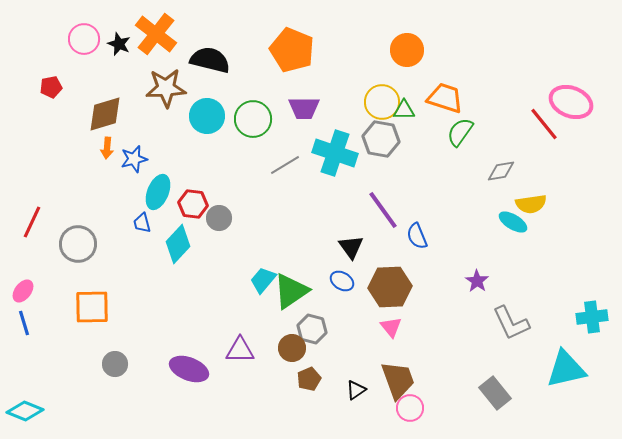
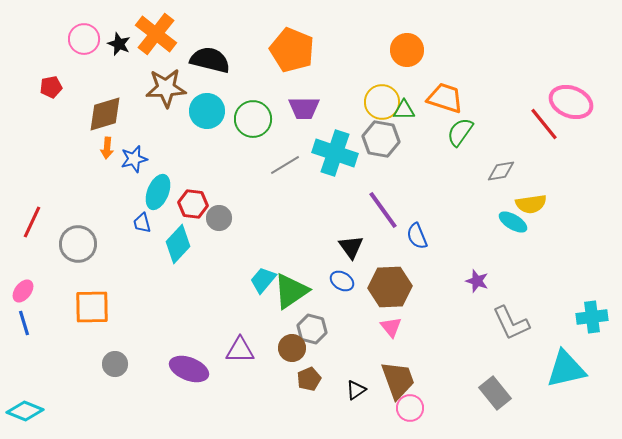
cyan circle at (207, 116): moved 5 px up
purple star at (477, 281): rotated 15 degrees counterclockwise
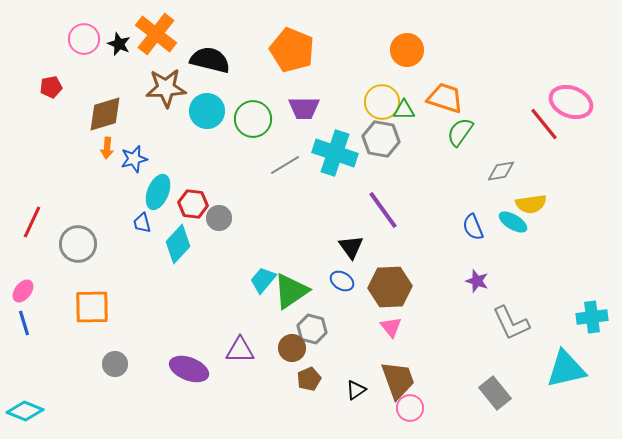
blue semicircle at (417, 236): moved 56 px right, 9 px up
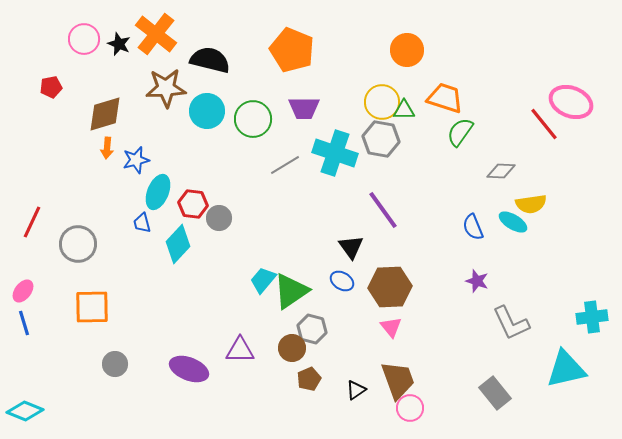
blue star at (134, 159): moved 2 px right, 1 px down
gray diamond at (501, 171): rotated 12 degrees clockwise
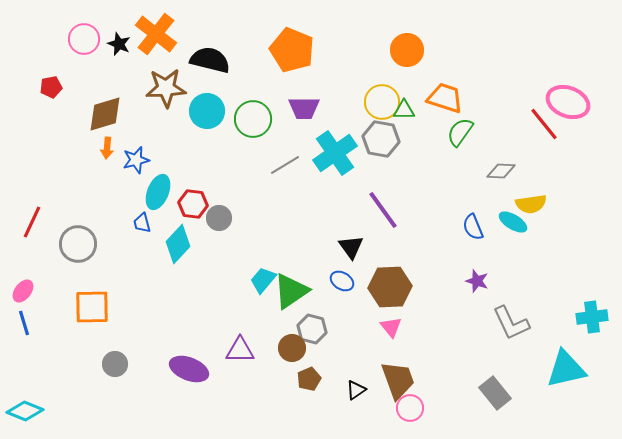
pink ellipse at (571, 102): moved 3 px left
cyan cross at (335, 153): rotated 36 degrees clockwise
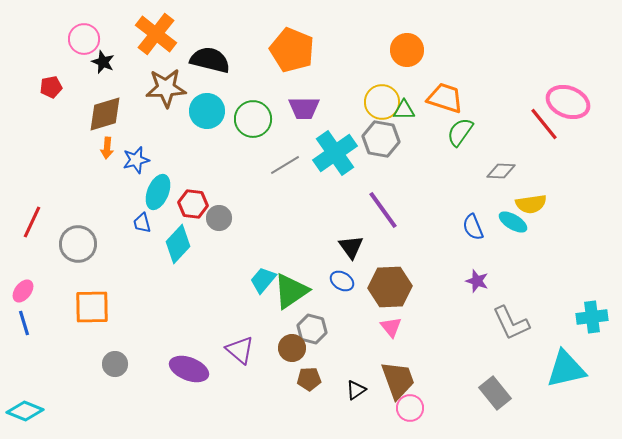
black star at (119, 44): moved 16 px left, 18 px down
purple triangle at (240, 350): rotated 40 degrees clockwise
brown pentagon at (309, 379): rotated 20 degrees clockwise
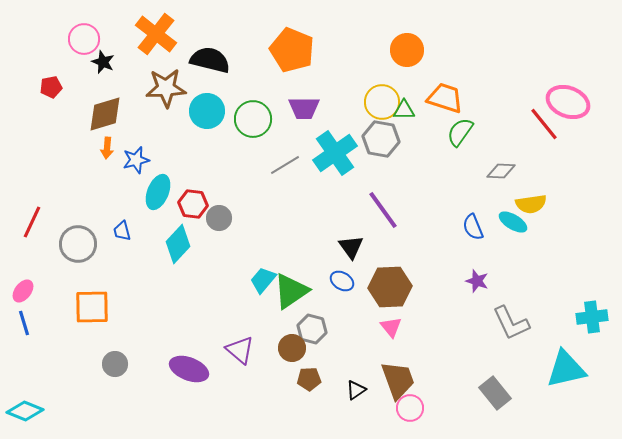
blue trapezoid at (142, 223): moved 20 px left, 8 px down
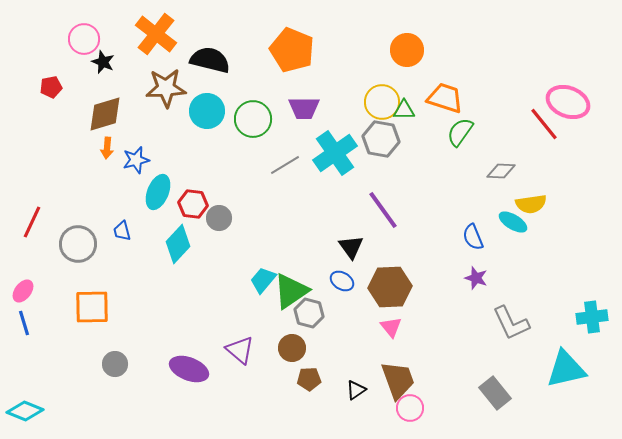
blue semicircle at (473, 227): moved 10 px down
purple star at (477, 281): moved 1 px left, 3 px up
gray hexagon at (312, 329): moved 3 px left, 16 px up
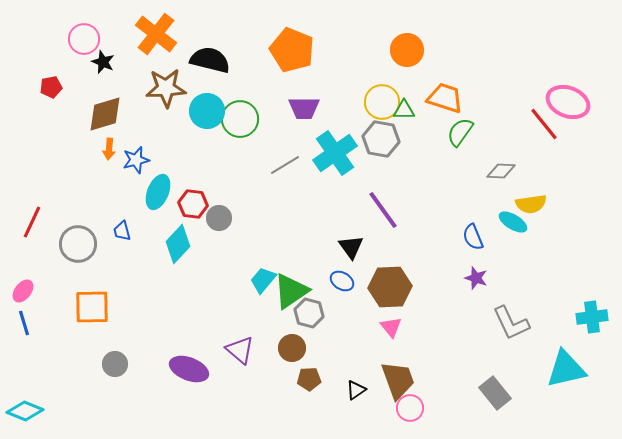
green circle at (253, 119): moved 13 px left
orange arrow at (107, 148): moved 2 px right, 1 px down
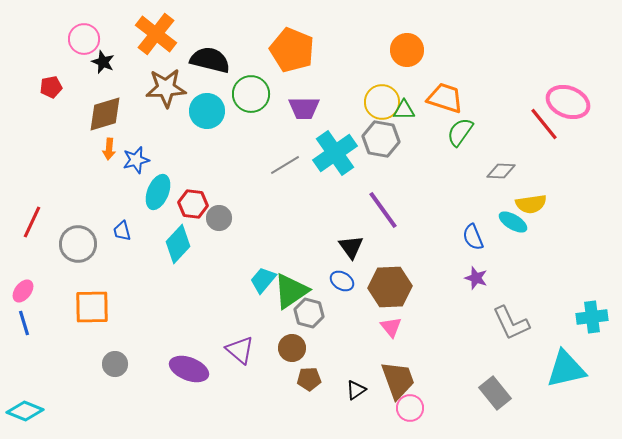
green circle at (240, 119): moved 11 px right, 25 px up
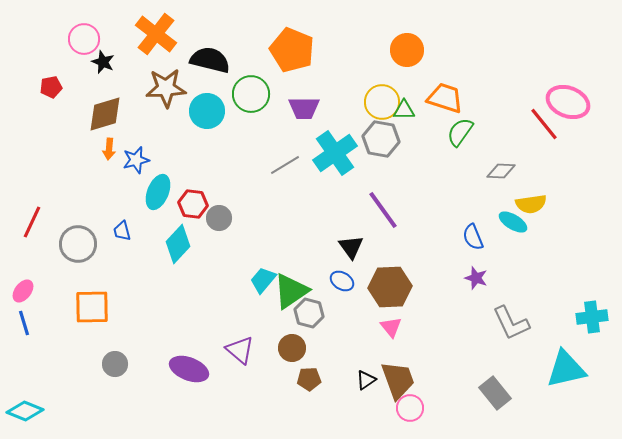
black triangle at (356, 390): moved 10 px right, 10 px up
